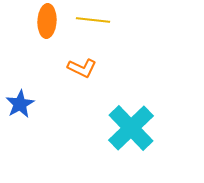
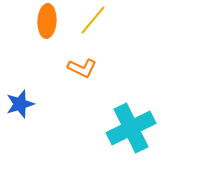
yellow line: rotated 56 degrees counterclockwise
blue star: rotated 12 degrees clockwise
cyan cross: rotated 18 degrees clockwise
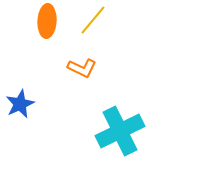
blue star: rotated 8 degrees counterclockwise
cyan cross: moved 11 px left, 3 px down
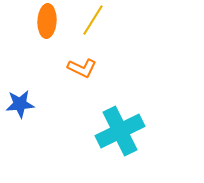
yellow line: rotated 8 degrees counterclockwise
blue star: rotated 20 degrees clockwise
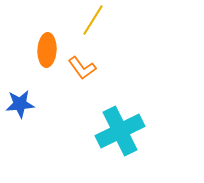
orange ellipse: moved 29 px down
orange L-shape: rotated 28 degrees clockwise
